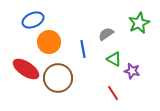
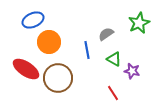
blue line: moved 4 px right, 1 px down
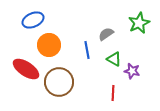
orange circle: moved 3 px down
brown circle: moved 1 px right, 4 px down
red line: rotated 35 degrees clockwise
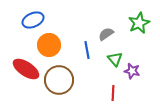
green triangle: moved 1 px right; rotated 21 degrees clockwise
brown circle: moved 2 px up
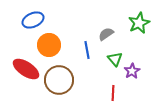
purple star: rotated 28 degrees clockwise
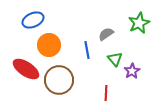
red line: moved 7 px left
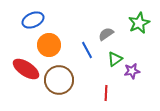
blue line: rotated 18 degrees counterclockwise
green triangle: rotated 35 degrees clockwise
purple star: rotated 21 degrees clockwise
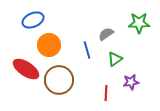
green star: rotated 25 degrees clockwise
blue line: rotated 12 degrees clockwise
purple star: moved 1 px left, 11 px down
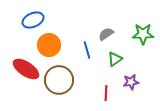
green star: moved 4 px right, 11 px down
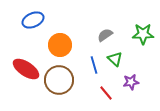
gray semicircle: moved 1 px left, 1 px down
orange circle: moved 11 px right
blue line: moved 7 px right, 15 px down
green triangle: rotated 42 degrees counterclockwise
red line: rotated 42 degrees counterclockwise
